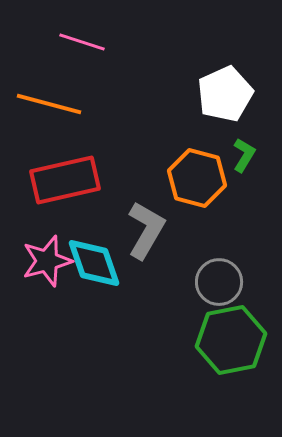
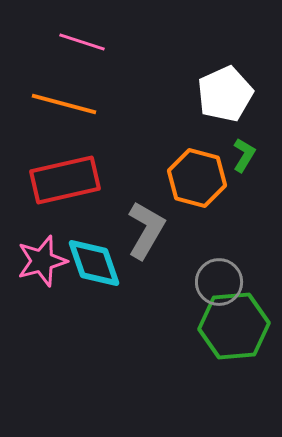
orange line: moved 15 px right
pink star: moved 5 px left
green hexagon: moved 3 px right, 14 px up; rotated 6 degrees clockwise
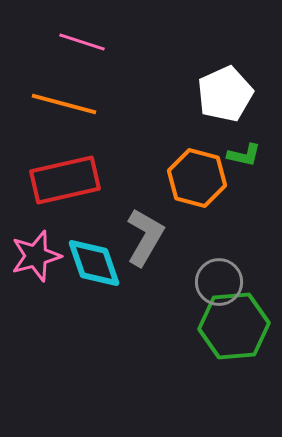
green L-shape: rotated 72 degrees clockwise
gray L-shape: moved 1 px left, 7 px down
pink star: moved 6 px left, 5 px up
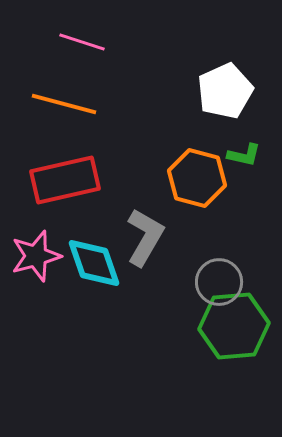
white pentagon: moved 3 px up
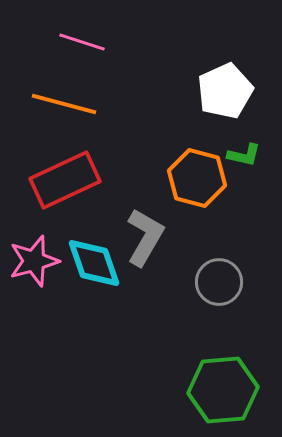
red rectangle: rotated 12 degrees counterclockwise
pink star: moved 2 px left, 5 px down
green hexagon: moved 11 px left, 64 px down
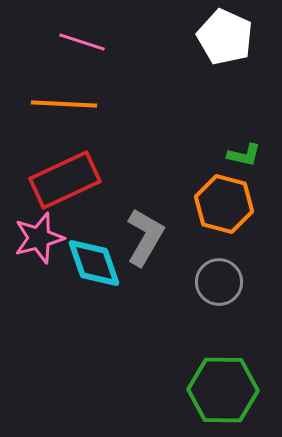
white pentagon: moved 54 px up; rotated 24 degrees counterclockwise
orange line: rotated 12 degrees counterclockwise
orange hexagon: moved 27 px right, 26 px down
pink star: moved 5 px right, 23 px up
green hexagon: rotated 6 degrees clockwise
